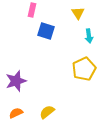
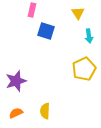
yellow semicircle: moved 2 px left, 1 px up; rotated 49 degrees counterclockwise
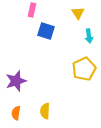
orange semicircle: rotated 56 degrees counterclockwise
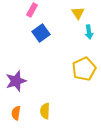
pink rectangle: rotated 16 degrees clockwise
blue square: moved 5 px left, 2 px down; rotated 36 degrees clockwise
cyan arrow: moved 4 px up
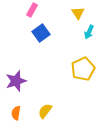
cyan arrow: rotated 32 degrees clockwise
yellow pentagon: moved 1 px left
yellow semicircle: rotated 35 degrees clockwise
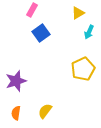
yellow triangle: rotated 32 degrees clockwise
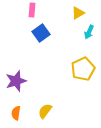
pink rectangle: rotated 24 degrees counterclockwise
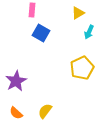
blue square: rotated 24 degrees counterclockwise
yellow pentagon: moved 1 px left, 1 px up
purple star: rotated 10 degrees counterclockwise
orange semicircle: rotated 56 degrees counterclockwise
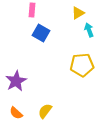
cyan arrow: moved 2 px up; rotated 136 degrees clockwise
yellow pentagon: moved 3 px up; rotated 20 degrees clockwise
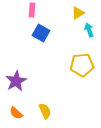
yellow semicircle: rotated 119 degrees clockwise
